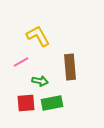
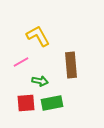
brown rectangle: moved 1 px right, 2 px up
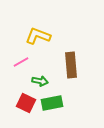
yellow L-shape: rotated 40 degrees counterclockwise
red square: rotated 30 degrees clockwise
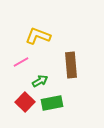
green arrow: rotated 42 degrees counterclockwise
red square: moved 1 px left, 1 px up; rotated 18 degrees clockwise
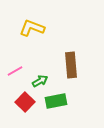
yellow L-shape: moved 6 px left, 8 px up
pink line: moved 6 px left, 9 px down
green rectangle: moved 4 px right, 2 px up
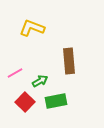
brown rectangle: moved 2 px left, 4 px up
pink line: moved 2 px down
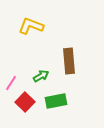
yellow L-shape: moved 1 px left, 2 px up
pink line: moved 4 px left, 10 px down; rotated 28 degrees counterclockwise
green arrow: moved 1 px right, 5 px up
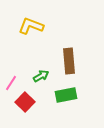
green rectangle: moved 10 px right, 6 px up
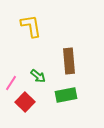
yellow L-shape: rotated 60 degrees clockwise
green arrow: moved 3 px left; rotated 70 degrees clockwise
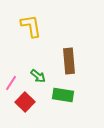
green rectangle: moved 3 px left; rotated 20 degrees clockwise
